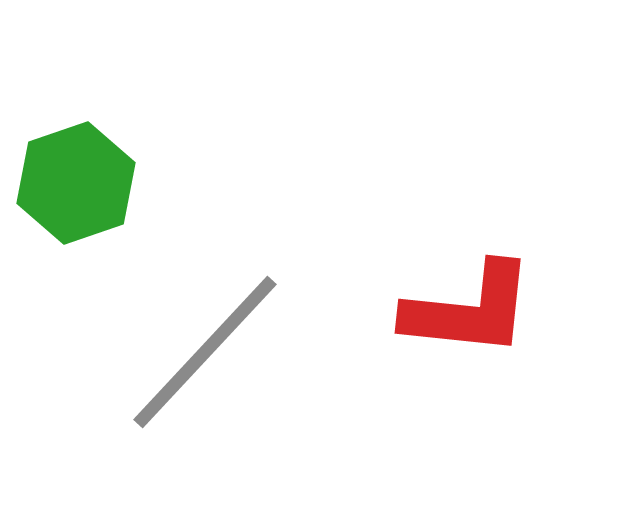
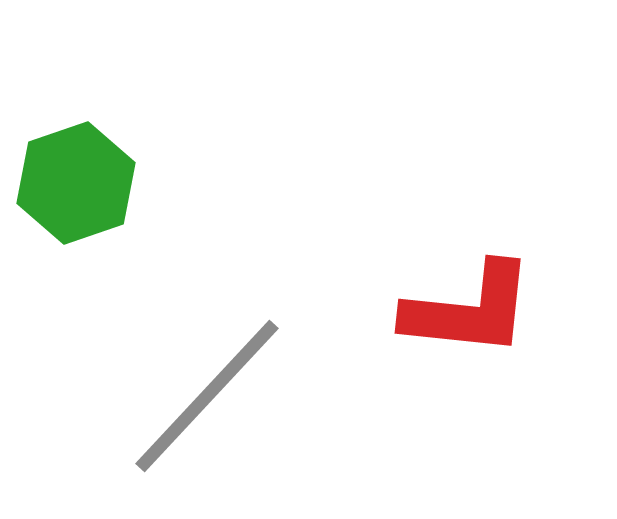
gray line: moved 2 px right, 44 px down
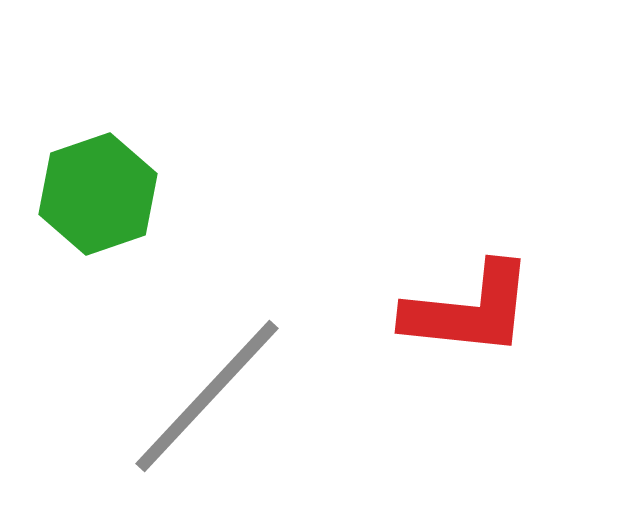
green hexagon: moved 22 px right, 11 px down
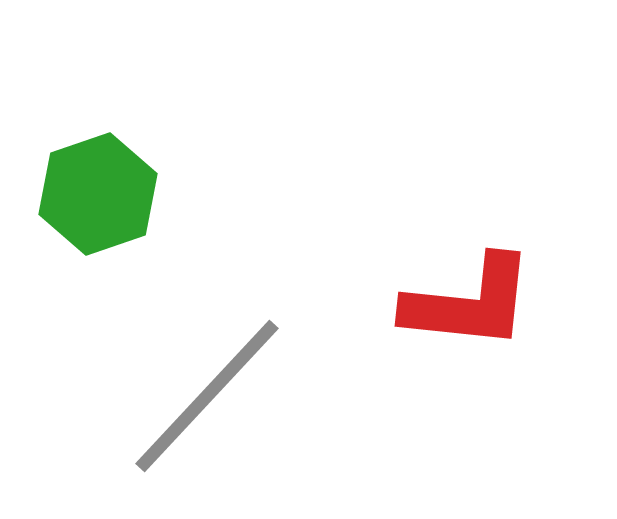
red L-shape: moved 7 px up
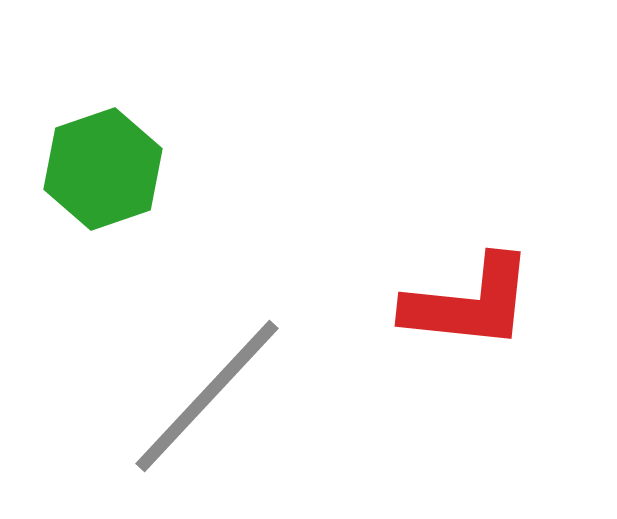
green hexagon: moved 5 px right, 25 px up
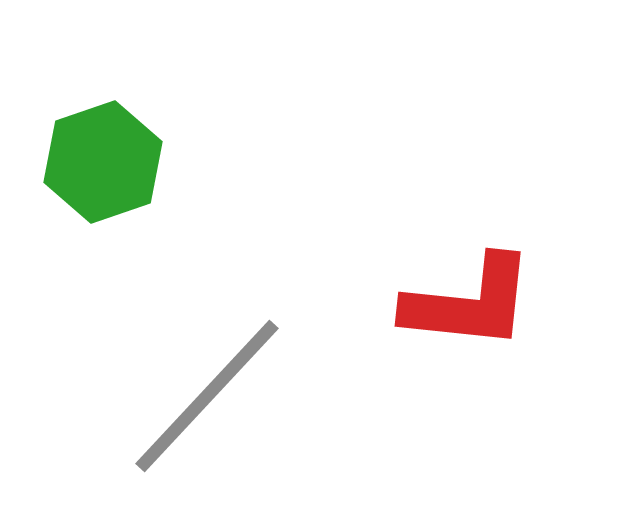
green hexagon: moved 7 px up
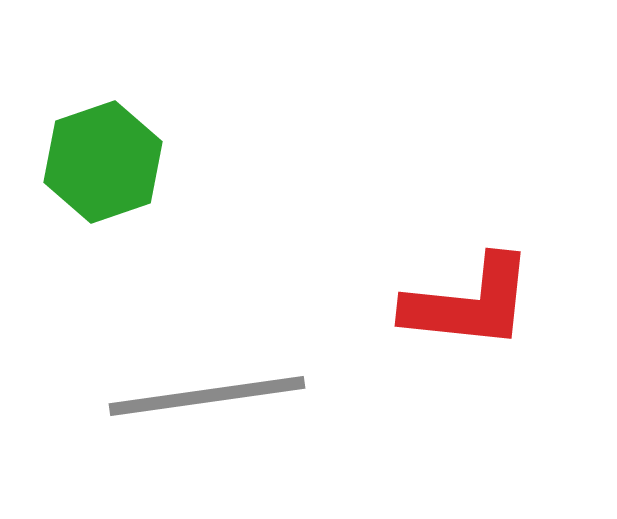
gray line: rotated 39 degrees clockwise
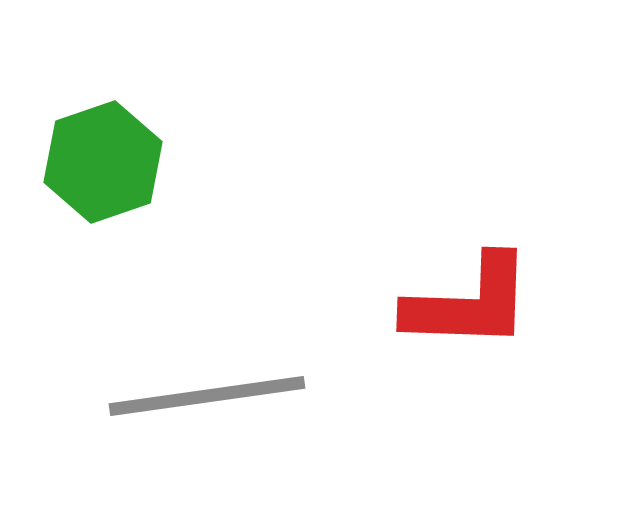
red L-shape: rotated 4 degrees counterclockwise
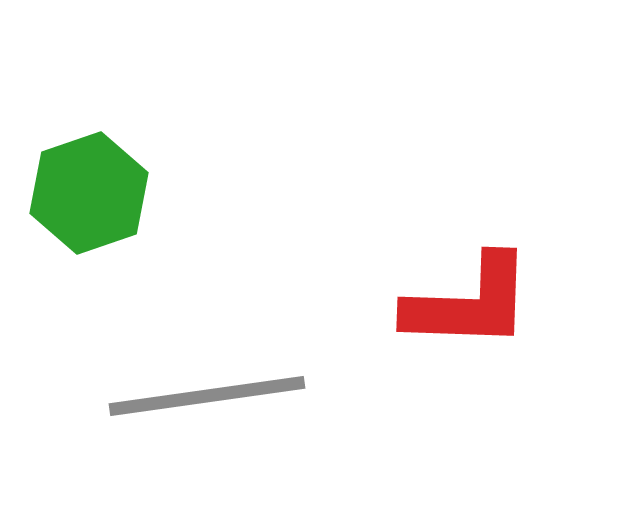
green hexagon: moved 14 px left, 31 px down
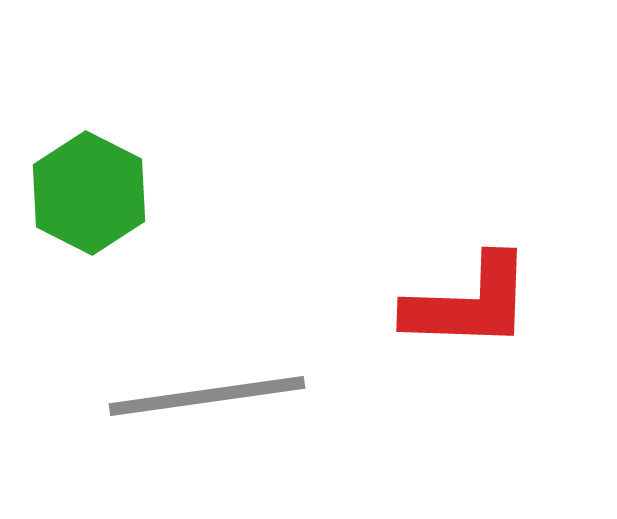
green hexagon: rotated 14 degrees counterclockwise
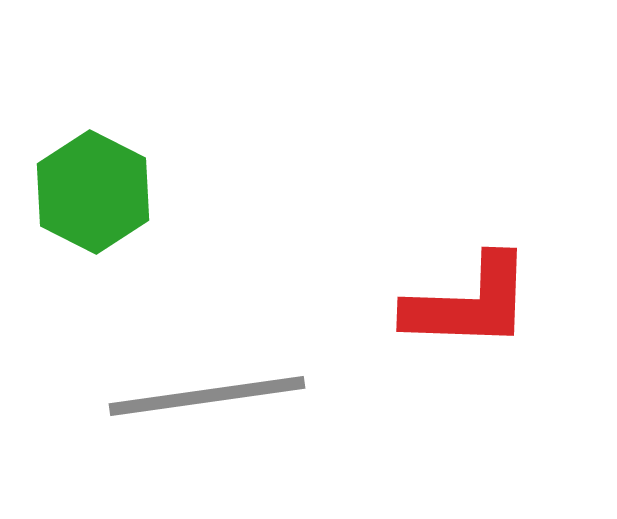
green hexagon: moved 4 px right, 1 px up
